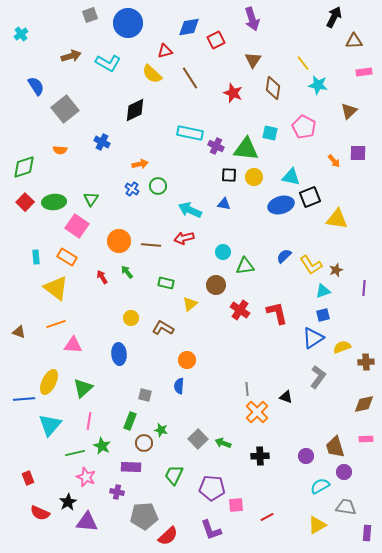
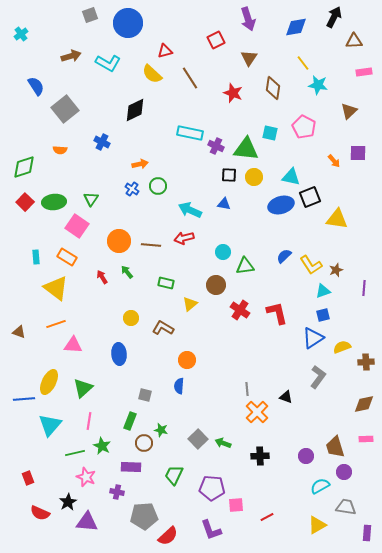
purple arrow at (252, 19): moved 4 px left
blue diamond at (189, 27): moved 107 px right
brown triangle at (253, 60): moved 4 px left, 2 px up
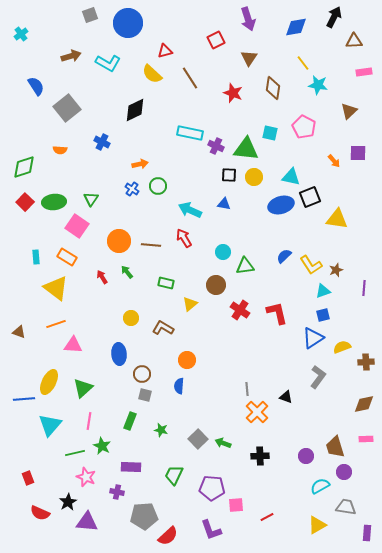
gray square at (65, 109): moved 2 px right, 1 px up
red arrow at (184, 238): rotated 72 degrees clockwise
brown circle at (144, 443): moved 2 px left, 69 px up
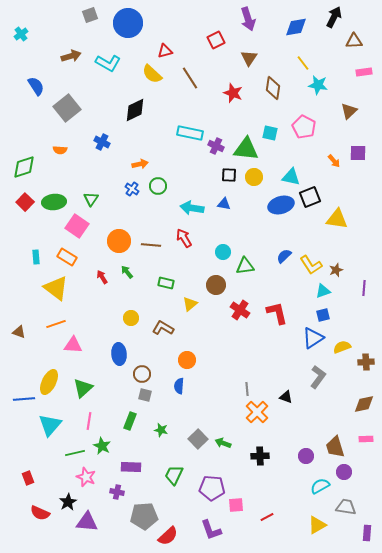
cyan arrow at (190, 210): moved 2 px right, 2 px up; rotated 15 degrees counterclockwise
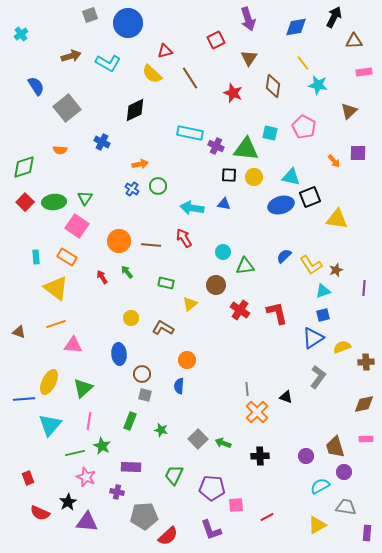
brown diamond at (273, 88): moved 2 px up
green triangle at (91, 199): moved 6 px left, 1 px up
